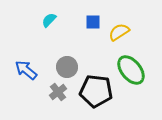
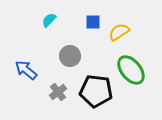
gray circle: moved 3 px right, 11 px up
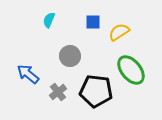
cyan semicircle: rotated 21 degrees counterclockwise
blue arrow: moved 2 px right, 4 px down
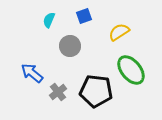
blue square: moved 9 px left, 6 px up; rotated 21 degrees counterclockwise
gray circle: moved 10 px up
blue arrow: moved 4 px right, 1 px up
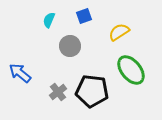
blue arrow: moved 12 px left
black pentagon: moved 4 px left
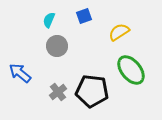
gray circle: moved 13 px left
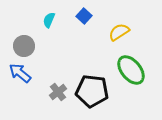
blue square: rotated 28 degrees counterclockwise
gray circle: moved 33 px left
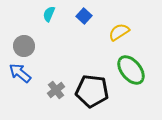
cyan semicircle: moved 6 px up
gray cross: moved 2 px left, 2 px up
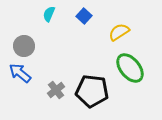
green ellipse: moved 1 px left, 2 px up
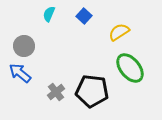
gray cross: moved 2 px down
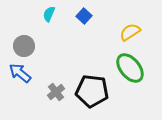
yellow semicircle: moved 11 px right
